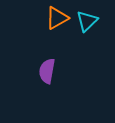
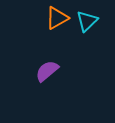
purple semicircle: rotated 40 degrees clockwise
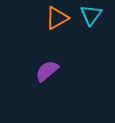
cyan triangle: moved 4 px right, 6 px up; rotated 10 degrees counterclockwise
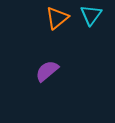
orange triangle: rotated 10 degrees counterclockwise
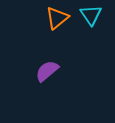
cyan triangle: rotated 10 degrees counterclockwise
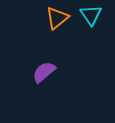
purple semicircle: moved 3 px left, 1 px down
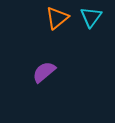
cyan triangle: moved 2 px down; rotated 10 degrees clockwise
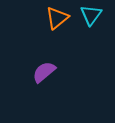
cyan triangle: moved 2 px up
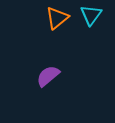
purple semicircle: moved 4 px right, 4 px down
